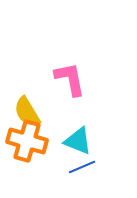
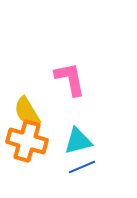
cyan triangle: rotated 36 degrees counterclockwise
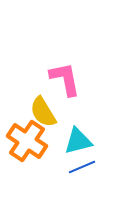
pink L-shape: moved 5 px left
yellow semicircle: moved 16 px right
orange cross: rotated 18 degrees clockwise
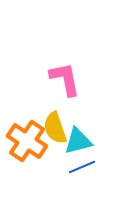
yellow semicircle: moved 12 px right, 16 px down; rotated 12 degrees clockwise
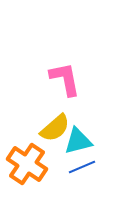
yellow semicircle: rotated 112 degrees counterclockwise
orange cross: moved 23 px down
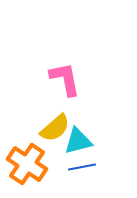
blue line: rotated 12 degrees clockwise
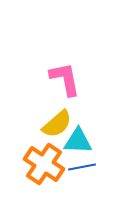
yellow semicircle: moved 2 px right, 4 px up
cyan triangle: rotated 16 degrees clockwise
orange cross: moved 17 px right
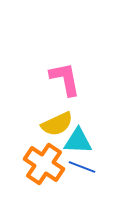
yellow semicircle: rotated 16 degrees clockwise
blue line: rotated 32 degrees clockwise
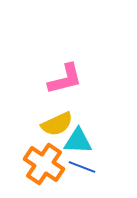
pink L-shape: rotated 87 degrees clockwise
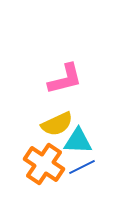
blue line: rotated 48 degrees counterclockwise
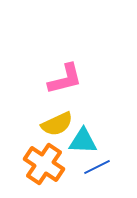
cyan triangle: moved 5 px right
blue line: moved 15 px right
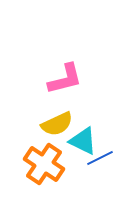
cyan triangle: rotated 24 degrees clockwise
blue line: moved 3 px right, 9 px up
